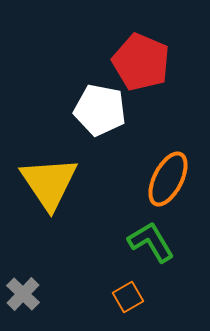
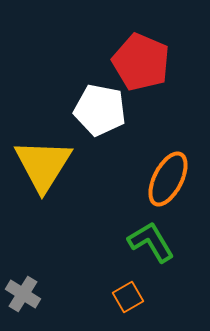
yellow triangle: moved 6 px left, 18 px up; rotated 6 degrees clockwise
gray cross: rotated 12 degrees counterclockwise
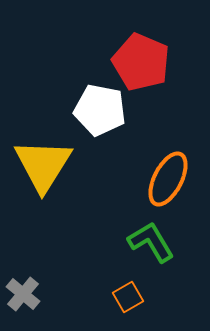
gray cross: rotated 8 degrees clockwise
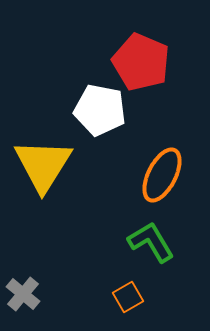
orange ellipse: moved 6 px left, 4 px up
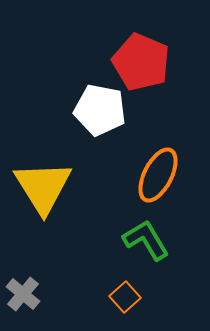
yellow triangle: moved 22 px down; rotated 4 degrees counterclockwise
orange ellipse: moved 4 px left
green L-shape: moved 5 px left, 2 px up
orange square: moved 3 px left; rotated 12 degrees counterclockwise
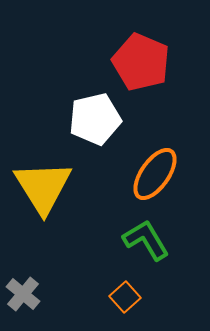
white pentagon: moved 5 px left, 9 px down; rotated 24 degrees counterclockwise
orange ellipse: moved 3 px left, 1 px up; rotated 8 degrees clockwise
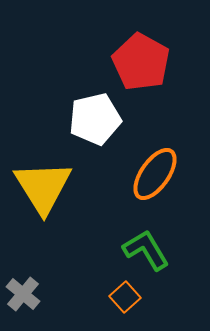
red pentagon: rotated 6 degrees clockwise
green L-shape: moved 10 px down
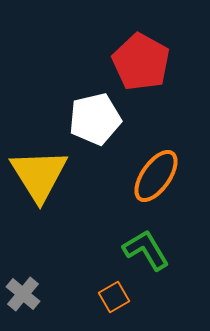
orange ellipse: moved 1 px right, 2 px down
yellow triangle: moved 4 px left, 12 px up
orange square: moved 11 px left; rotated 12 degrees clockwise
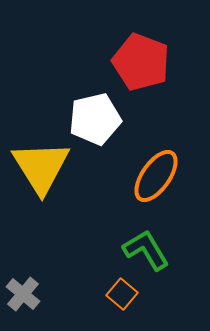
red pentagon: rotated 8 degrees counterclockwise
yellow triangle: moved 2 px right, 8 px up
orange square: moved 8 px right, 3 px up; rotated 20 degrees counterclockwise
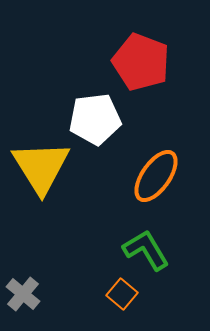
white pentagon: rotated 6 degrees clockwise
